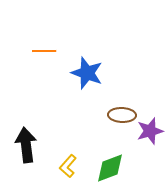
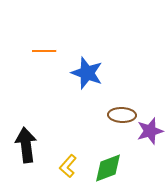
green diamond: moved 2 px left
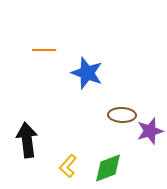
orange line: moved 1 px up
black arrow: moved 1 px right, 5 px up
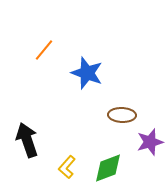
orange line: rotated 50 degrees counterclockwise
purple star: moved 11 px down
black arrow: rotated 12 degrees counterclockwise
yellow L-shape: moved 1 px left, 1 px down
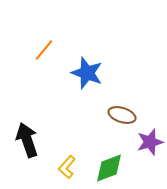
brown ellipse: rotated 16 degrees clockwise
green diamond: moved 1 px right
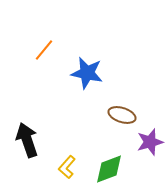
blue star: rotated 8 degrees counterclockwise
green diamond: moved 1 px down
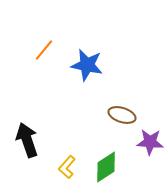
blue star: moved 8 px up
purple star: rotated 20 degrees clockwise
green diamond: moved 3 px left, 2 px up; rotated 12 degrees counterclockwise
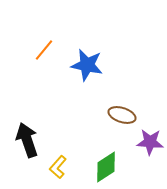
yellow L-shape: moved 9 px left
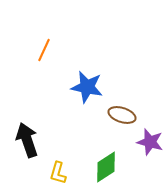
orange line: rotated 15 degrees counterclockwise
blue star: moved 22 px down
purple star: rotated 12 degrees clockwise
yellow L-shape: moved 6 px down; rotated 25 degrees counterclockwise
